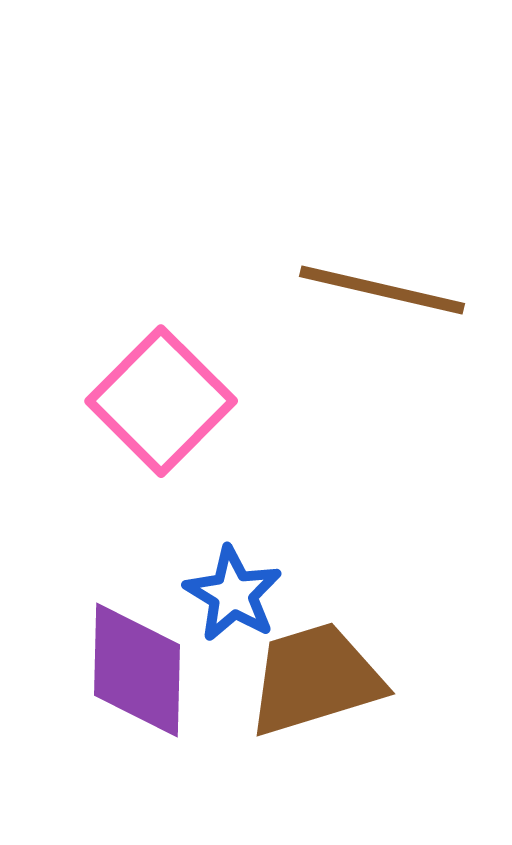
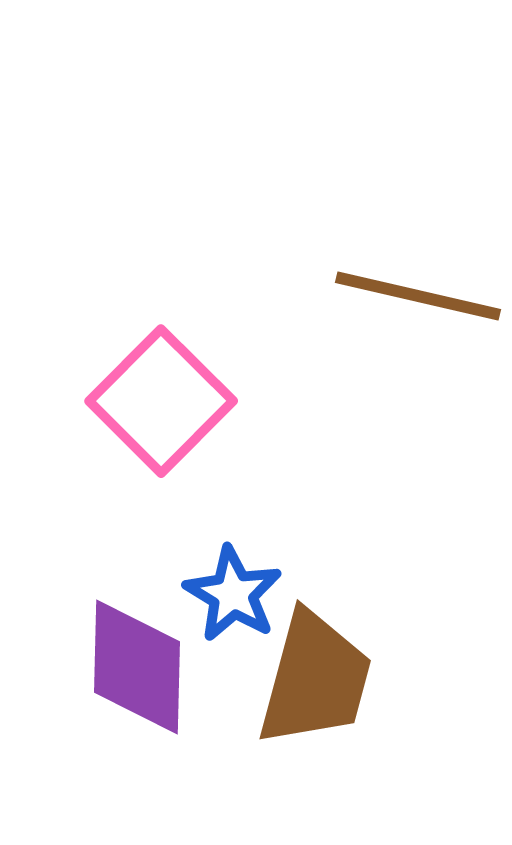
brown line: moved 36 px right, 6 px down
purple diamond: moved 3 px up
brown trapezoid: rotated 122 degrees clockwise
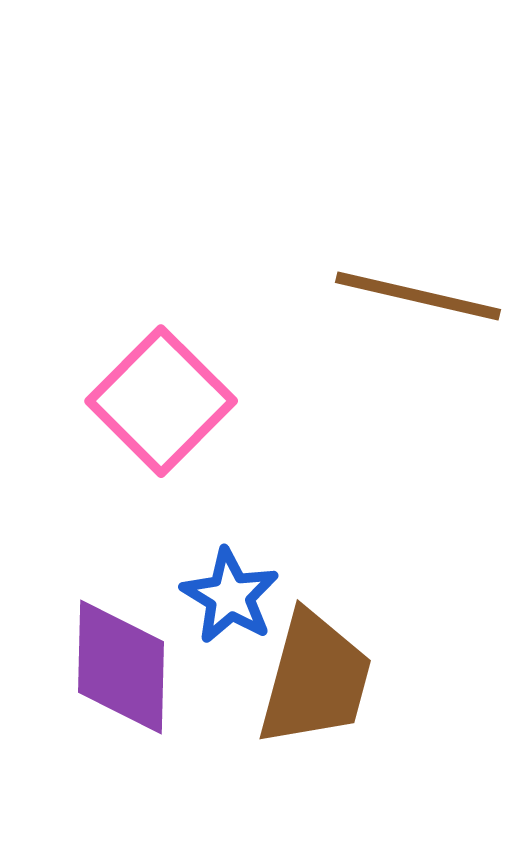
blue star: moved 3 px left, 2 px down
purple diamond: moved 16 px left
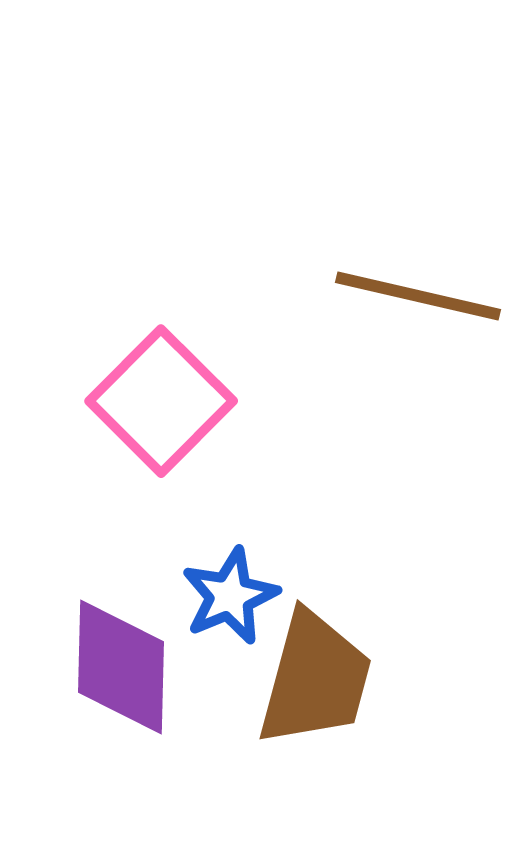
blue star: rotated 18 degrees clockwise
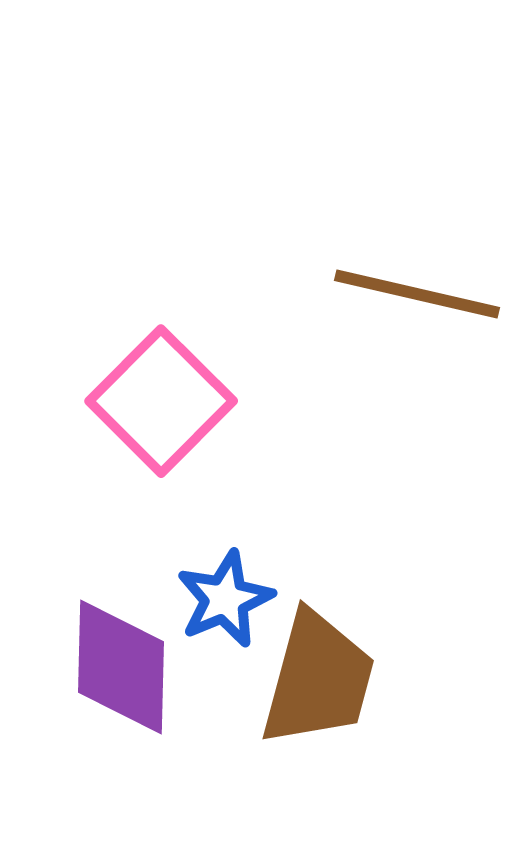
brown line: moved 1 px left, 2 px up
blue star: moved 5 px left, 3 px down
brown trapezoid: moved 3 px right
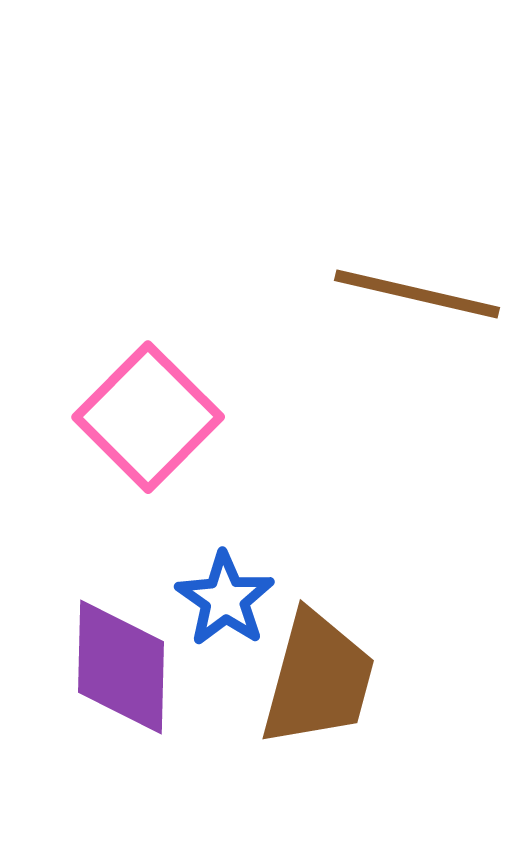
pink square: moved 13 px left, 16 px down
blue star: rotated 14 degrees counterclockwise
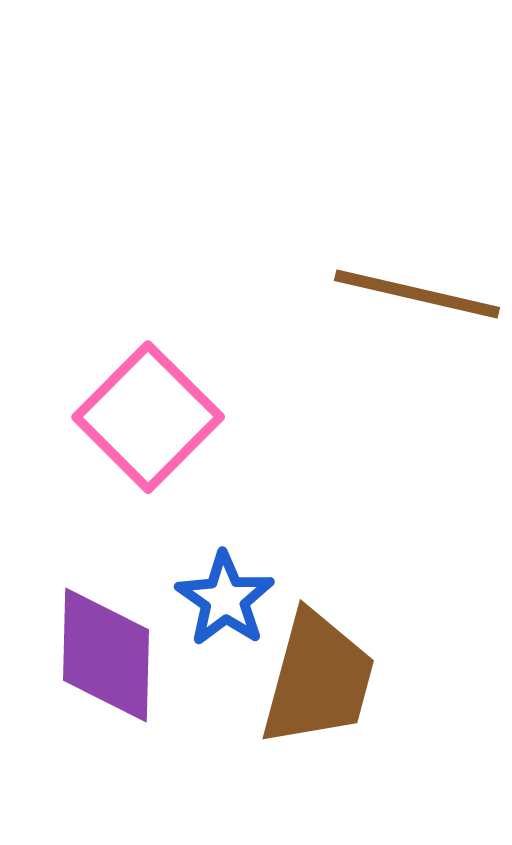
purple diamond: moved 15 px left, 12 px up
